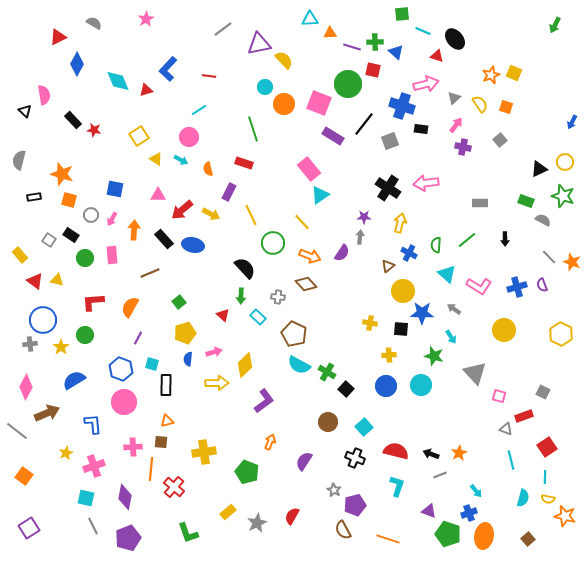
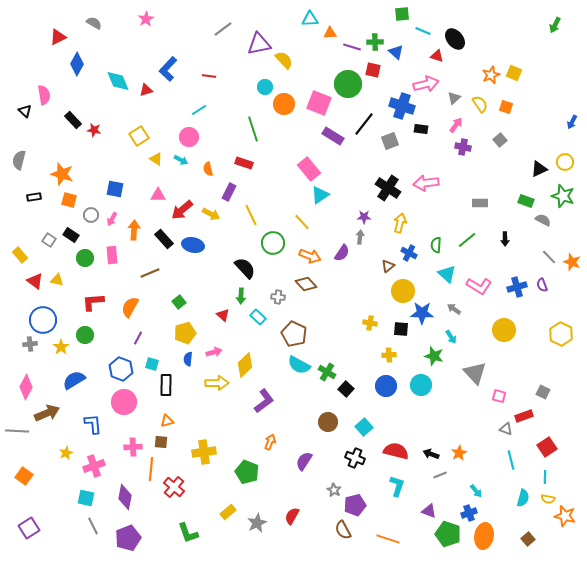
gray line at (17, 431): rotated 35 degrees counterclockwise
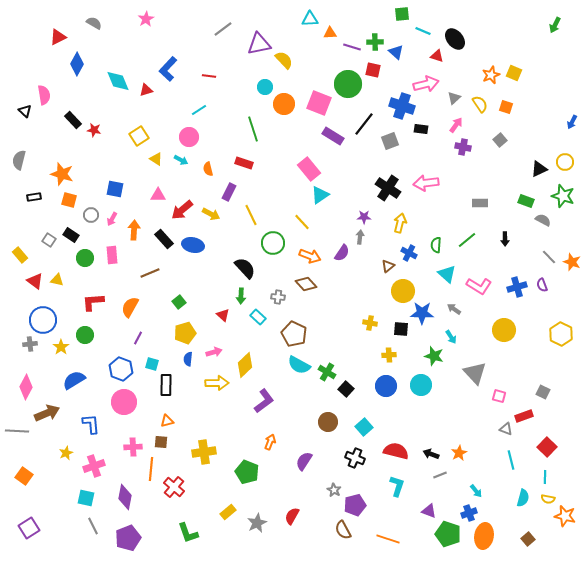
blue L-shape at (93, 424): moved 2 px left
red square at (547, 447): rotated 12 degrees counterclockwise
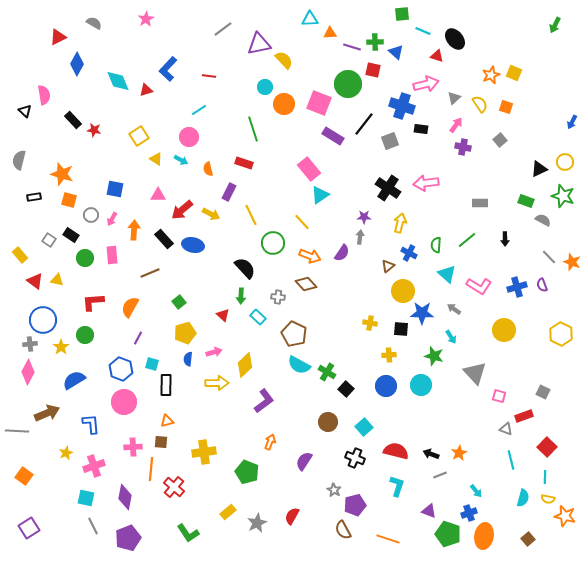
pink diamond at (26, 387): moved 2 px right, 15 px up
green L-shape at (188, 533): rotated 15 degrees counterclockwise
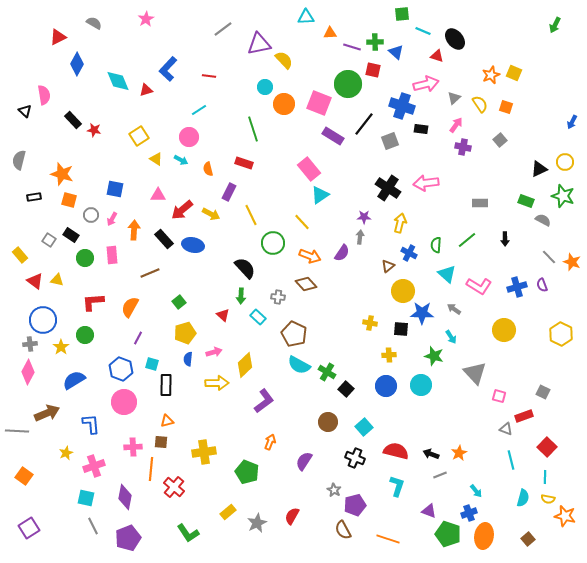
cyan triangle at (310, 19): moved 4 px left, 2 px up
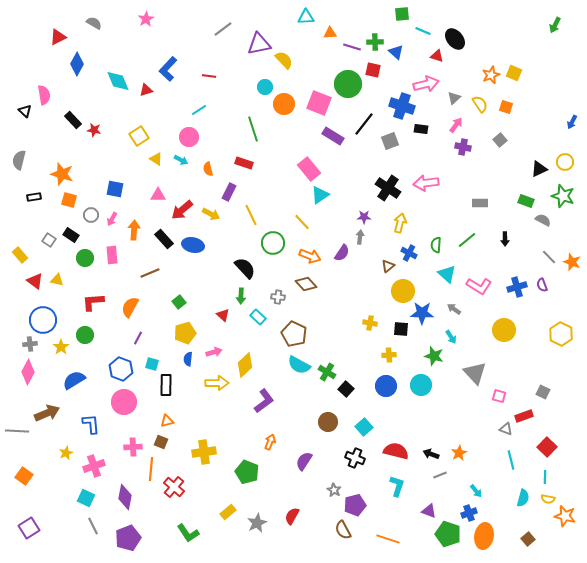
brown square at (161, 442): rotated 16 degrees clockwise
cyan square at (86, 498): rotated 12 degrees clockwise
